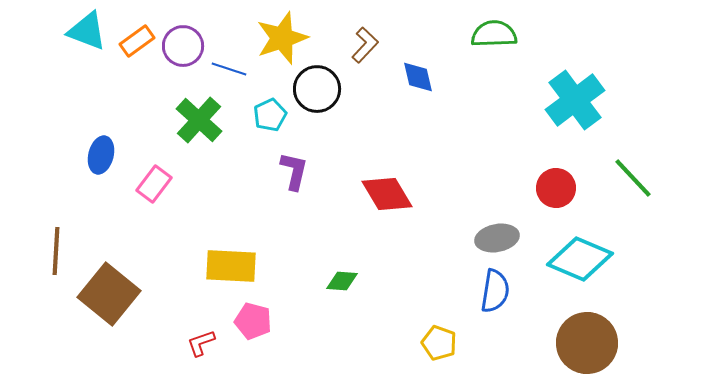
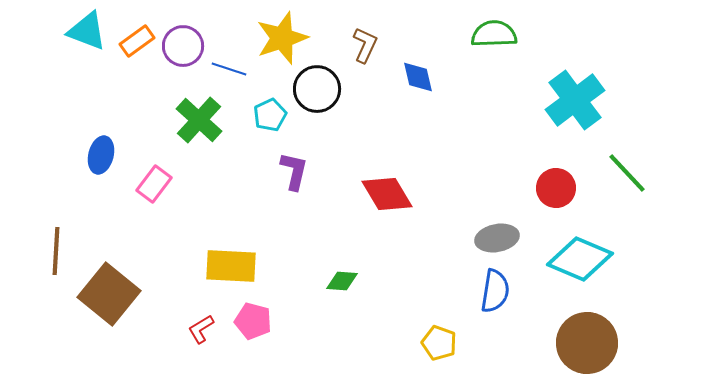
brown L-shape: rotated 18 degrees counterclockwise
green line: moved 6 px left, 5 px up
red L-shape: moved 14 px up; rotated 12 degrees counterclockwise
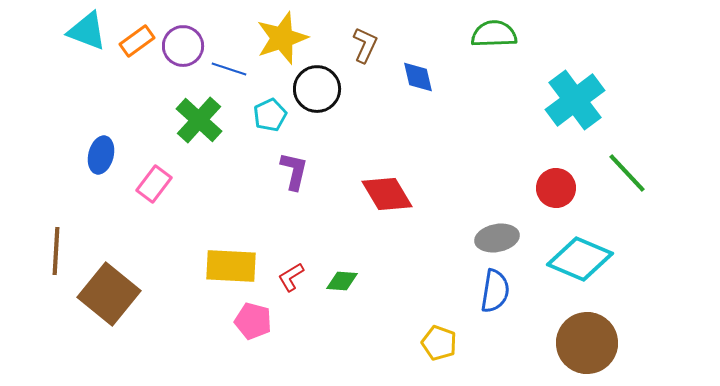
red L-shape: moved 90 px right, 52 px up
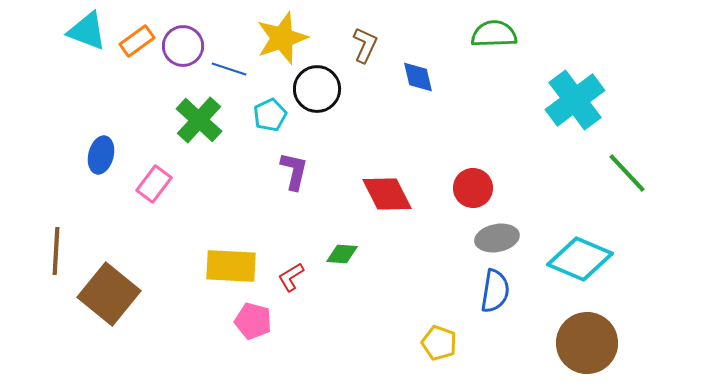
red circle: moved 83 px left
red diamond: rotated 4 degrees clockwise
green diamond: moved 27 px up
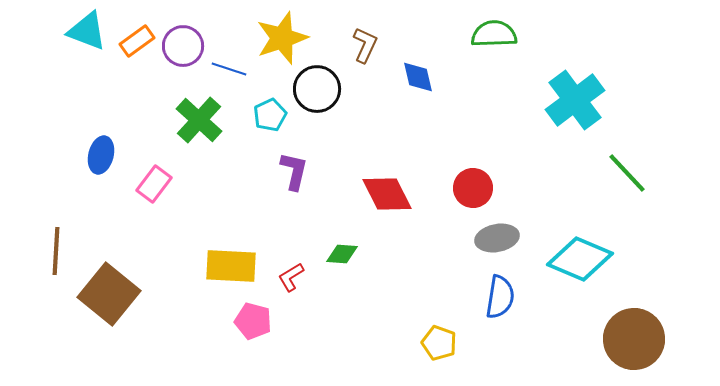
blue semicircle: moved 5 px right, 6 px down
brown circle: moved 47 px right, 4 px up
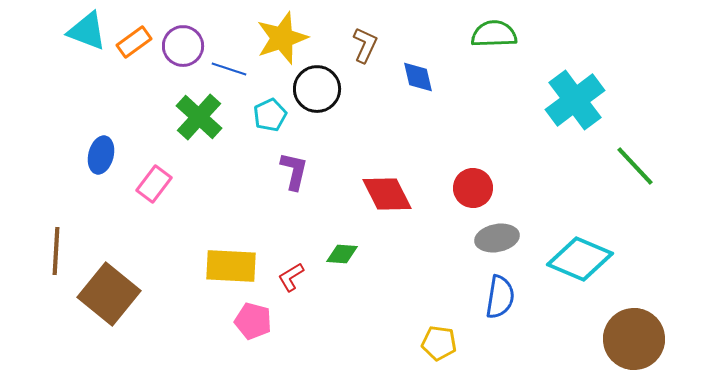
orange rectangle: moved 3 px left, 1 px down
green cross: moved 3 px up
green line: moved 8 px right, 7 px up
yellow pentagon: rotated 12 degrees counterclockwise
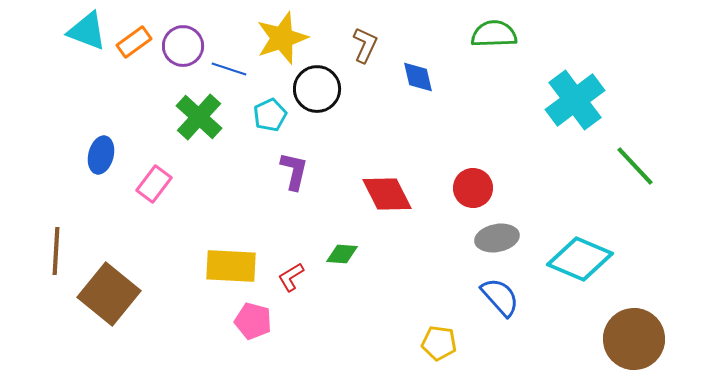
blue semicircle: rotated 51 degrees counterclockwise
